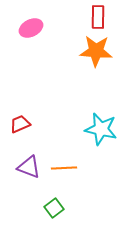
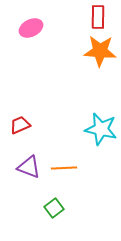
orange star: moved 4 px right
red trapezoid: moved 1 px down
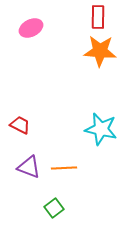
red trapezoid: rotated 50 degrees clockwise
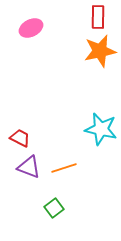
orange star: rotated 16 degrees counterclockwise
red trapezoid: moved 13 px down
orange line: rotated 15 degrees counterclockwise
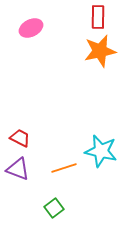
cyan star: moved 22 px down
purple triangle: moved 11 px left, 2 px down
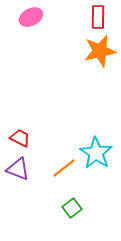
pink ellipse: moved 11 px up
cyan star: moved 5 px left, 2 px down; rotated 20 degrees clockwise
orange line: rotated 20 degrees counterclockwise
green square: moved 18 px right
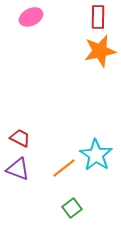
cyan star: moved 2 px down
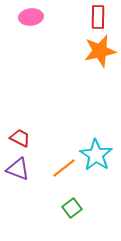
pink ellipse: rotated 20 degrees clockwise
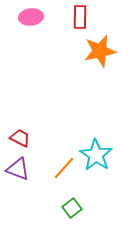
red rectangle: moved 18 px left
orange line: rotated 10 degrees counterclockwise
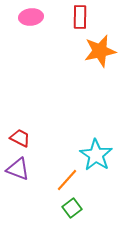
orange line: moved 3 px right, 12 px down
